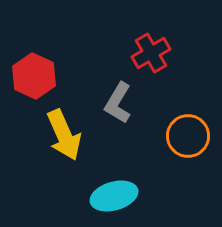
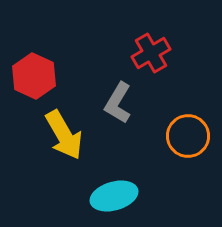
yellow arrow: rotated 6 degrees counterclockwise
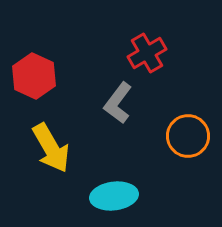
red cross: moved 4 px left
gray L-shape: rotated 6 degrees clockwise
yellow arrow: moved 13 px left, 13 px down
cyan ellipse: rotated 9 degrees clockwise
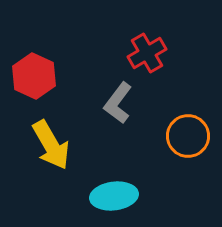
yellow arrow: moved 3 px up
